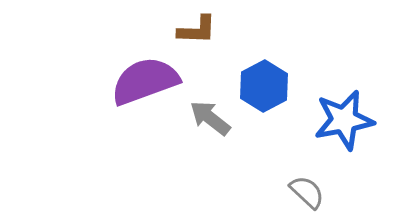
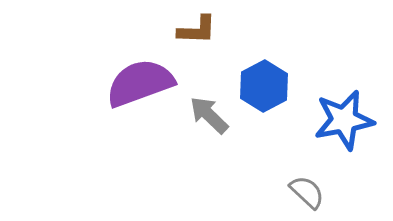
purple semicircle: moved 5 px left, 2 px down
gray arrow: moved 1 px left, 3 px up; rotated 6 degrees clockwise
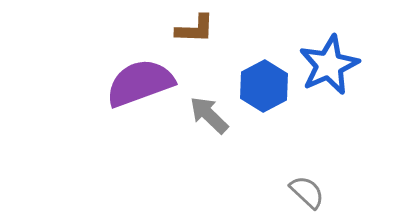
brown L-shape: moved 2 px left, 1 px up
blue star: moved 15 px left, 55 px up; rotated 14 degrees counterclockwise
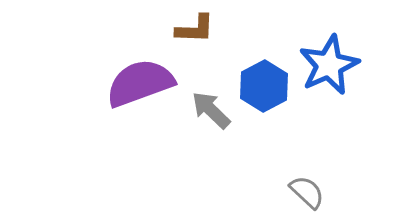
gray arrow: moved 2 px right, 5 px up
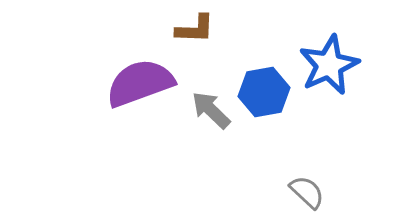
blue hexagon: moved 6 px down; rotated 18 degrees clockwise
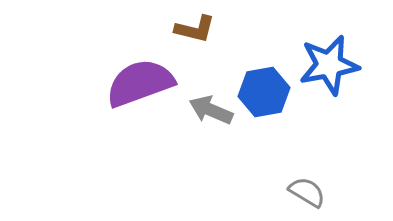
brown L-shape: rotated 12 degrees clockwise
blue star: rotated 14 degrees clockwise
gray arrow: rotated 21 degrees counterclockwise
gray semicircle: rotated 12 degrees counterclockwise
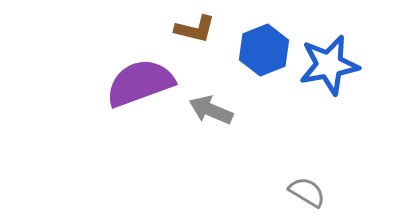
blue hexagon: moved 42 px up; rotated 12 degrees counterclockwise
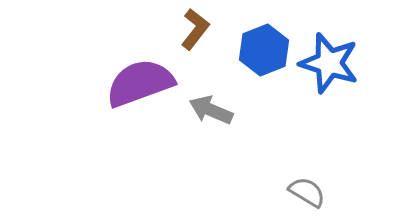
brown L-shape: rotated 66 degrees counterclockwise
blue star: moved 2 px up; rotated 28 degrees clockwise
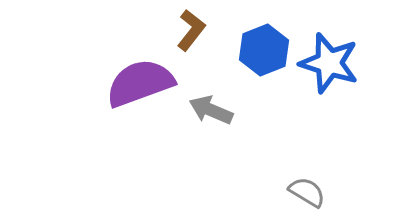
brown L-shape: moved 4 px left, 1 px down
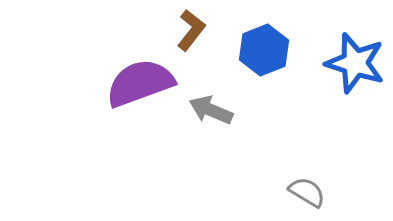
blue star: moved 26 px right
